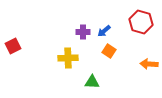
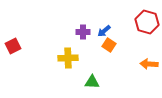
red hexagon: moved 6 px right
orange square: moved 6 px up
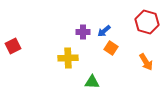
orange square: moved 2 px right, 3 px down
orange arrow: moved 3 px left, 2 px up; rotated 126 degrees counterclockwise
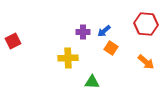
red hexagon: moved 1 px left, 2 px down; rotated 10 degrees counterclockwise
red square: moved 5 px up
orange arrow: rotated 18 degrees counterclockwise
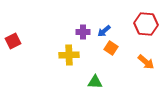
yellow cross: moved 1 px right, 3 px up
green triangle: moved 3 px right
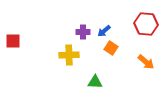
red square: rotated 28 degrees clockwise
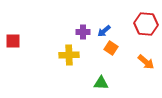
green triangle: moved 6 px right, 1 px down
